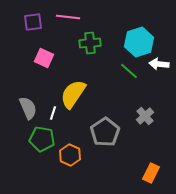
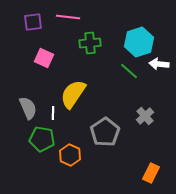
white line: rotated 16 degrees counterclockwise
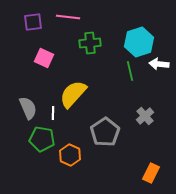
green line: moved 1 px right; rotated 36 degrees clockwise
yellow semicircle: rotated 8 degrees clockwise
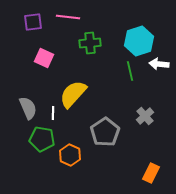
cyan hexagon: moved 1 px up
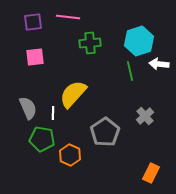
pink square: moved 9 px left, 1 px up; rotated 30 degrees counterclockwise
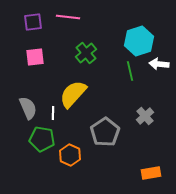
green cross: moved 4 px left, 10 px down; rotated 35 degrees counterclockwise
orange rectangle: rotated 54 degrees clockwise
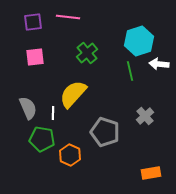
green cross: moved 1 px right
gray pentagon: rotated 20 degrees counterclockwise
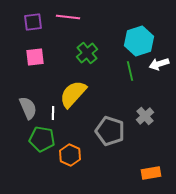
white arrow: rotated 24 degrees counterclockwise
gray pentagon: moved 5 px right, 1 px up
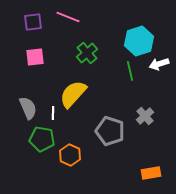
pink line: rotated 15 degrees clockwise
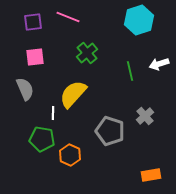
cyan hexagon: moved 21 px up
gray semicircle: moved 3 px left, 19 px up
orange rectangle: moved 2 px down
